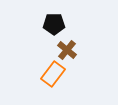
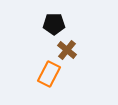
orange rectangle: moved 4 px left; rotated 10 degrees counterclockwise
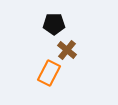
orange rectangle: moved 1 px up
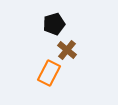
black pentagon: rotated 15 degrees counterclockwise
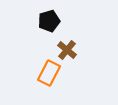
black pentagon: moved 5 px left, 3 px up
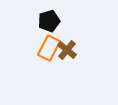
orange rectangle: moved 25 px up
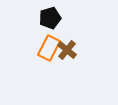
black pentagon: moved 1 px right, 3 px up
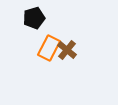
black pentagon: moved 16 px left
